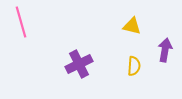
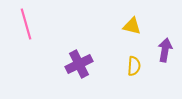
pink line: moved 5 px right, 2 px down
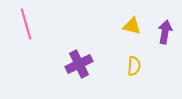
purple arrow: moved 18 px up
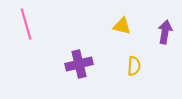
yellow triangle: moved 10 px left
purple cross: rotated 12 degrees clockwise
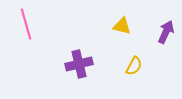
purple arrow: moved 1 px right; rotated 15 degrees clockwise
yellow semicircle: rotated 24 degrees clockwise
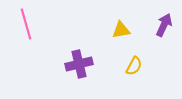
yellow triangle: moved 1 px left, 4 px down; rotated 24 degrees counterclockwise
purple arrow: moved 2 px left, 7 px up
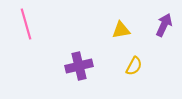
purple cross: moved 2 px down
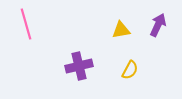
purple arrow: moved 6 px left
yellow semicircle: moved 4 px left, 4 px down
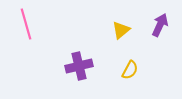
purple arrow: moved 2 px right
yellow triangle: rotated 30 degrees counterclockwise
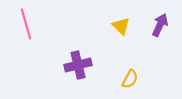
yellow triangle: moved 4 px up; rotated 36 degrees counterclockwise
purple cross: moved 1 px left, 1 px up
yellow semicircle: moved 9 px down
